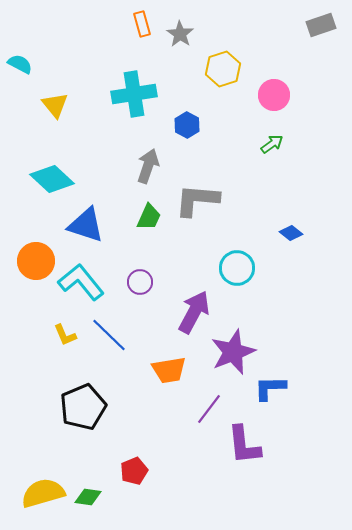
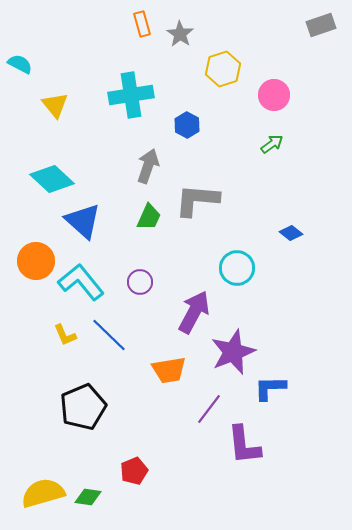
cyan cross: moved 3 px left, 1 px down
blue triangle: moved 3 px left, 4 px up; rotated 24 degrees clockwise
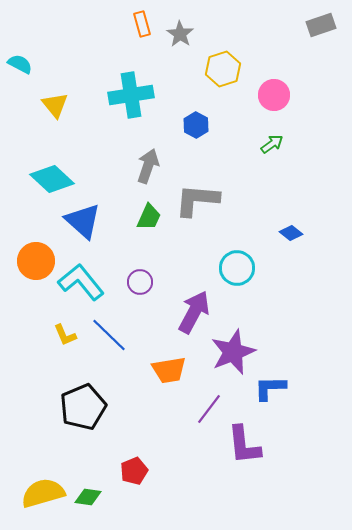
blue hexagon: moved 9 px right
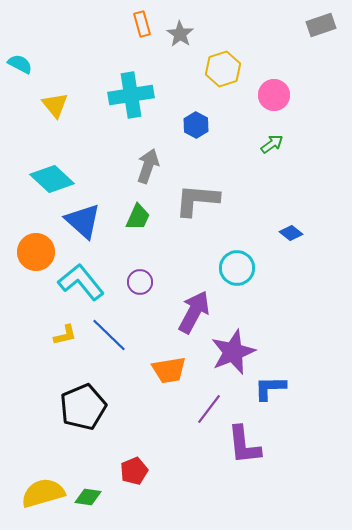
green trapezoid: moved 11 px left
orange circle: moved 9 px up
yellow L-shape: rotated 80 degrees counterclockwise
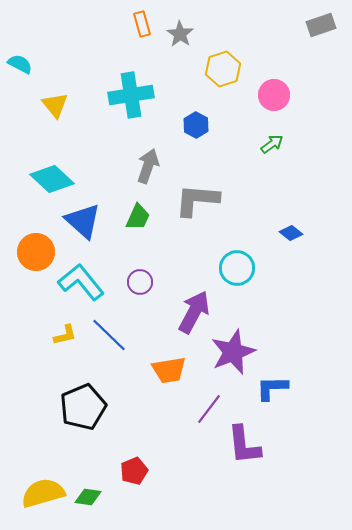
blue L-shape: moved 2 px right
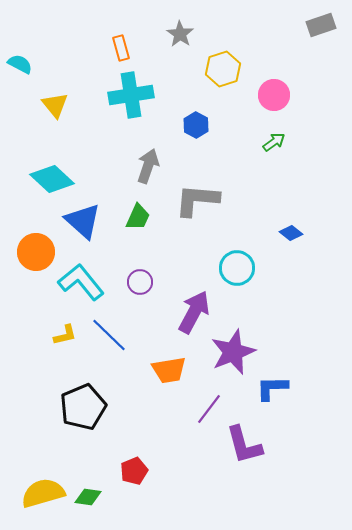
orange rectangle: moved 21 px left, 24 px down
green arrow: moved 2 px right, 2 px up
purple L-shape: rotated 9 degrees counterclockwise
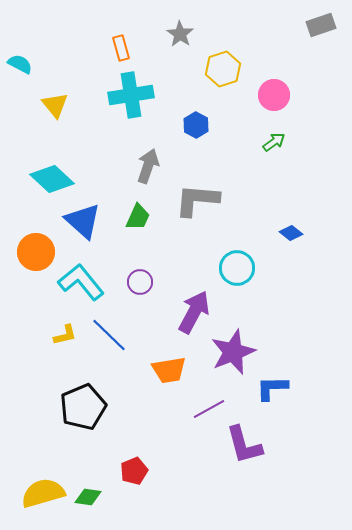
purple line: rotated 24 degrees clockwise
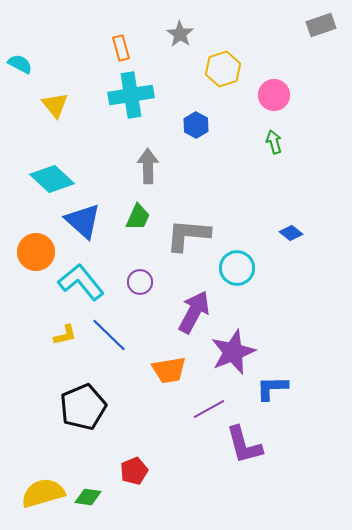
green arrow: rotated 70 degrees counterclockwise
gray arrow: rotated 20 degrees counterclockwise
gray L-shape: moved 9 px left, 35 px down
